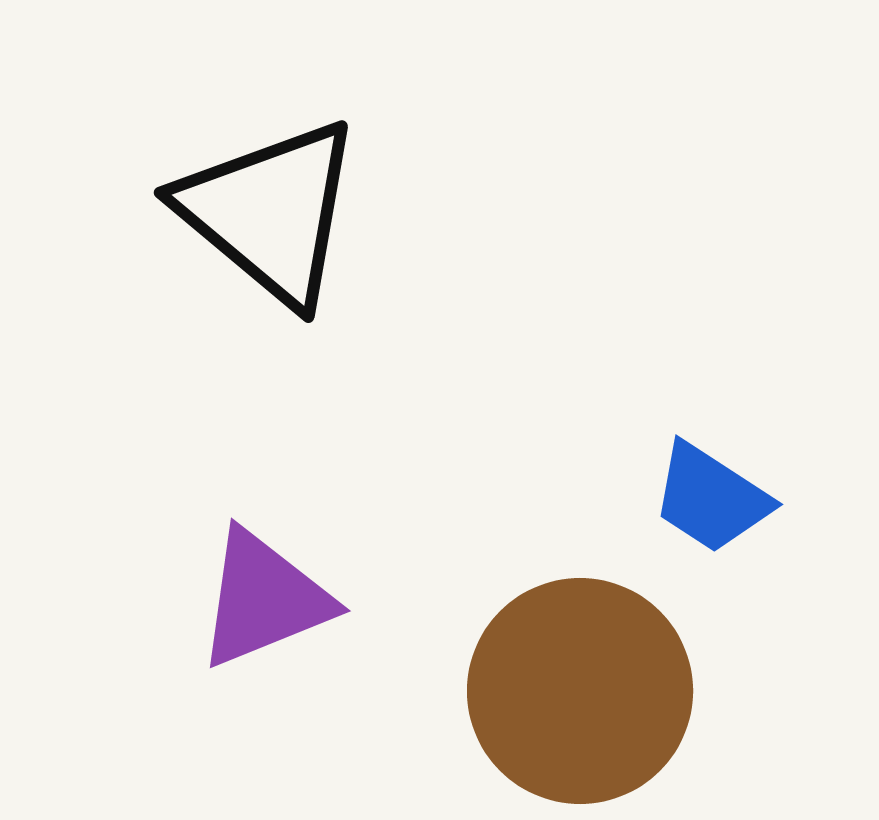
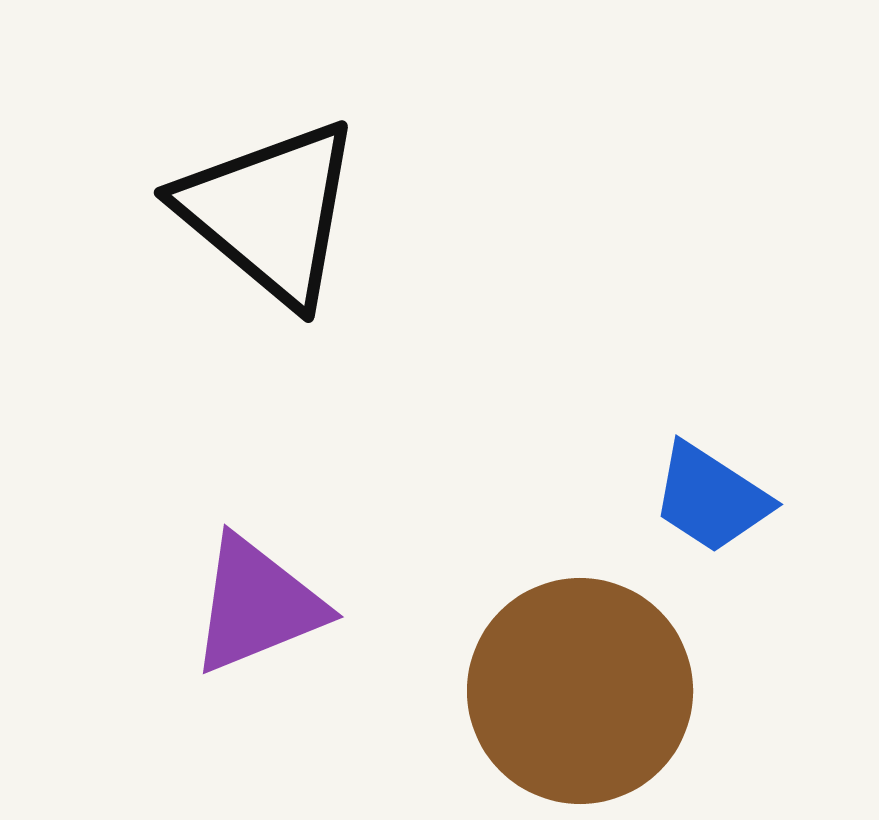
purple triangle: moved 7 px left, 6 px down
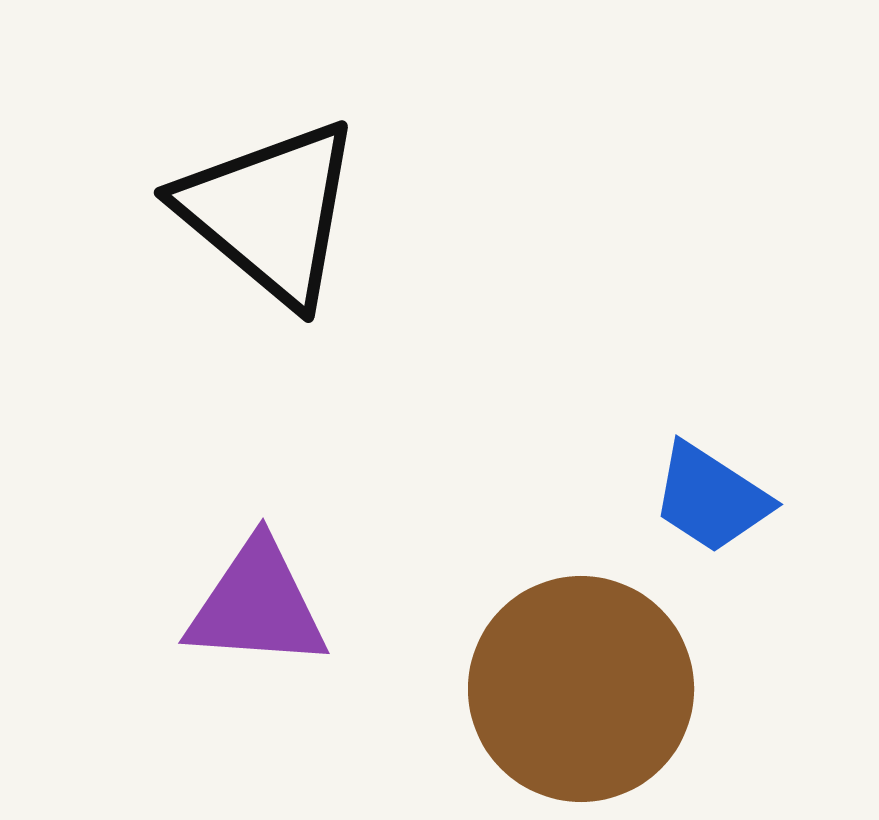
purple triangle: rotated 26 degrees clockwise
brown circle: moved 1 px right, 2 px up
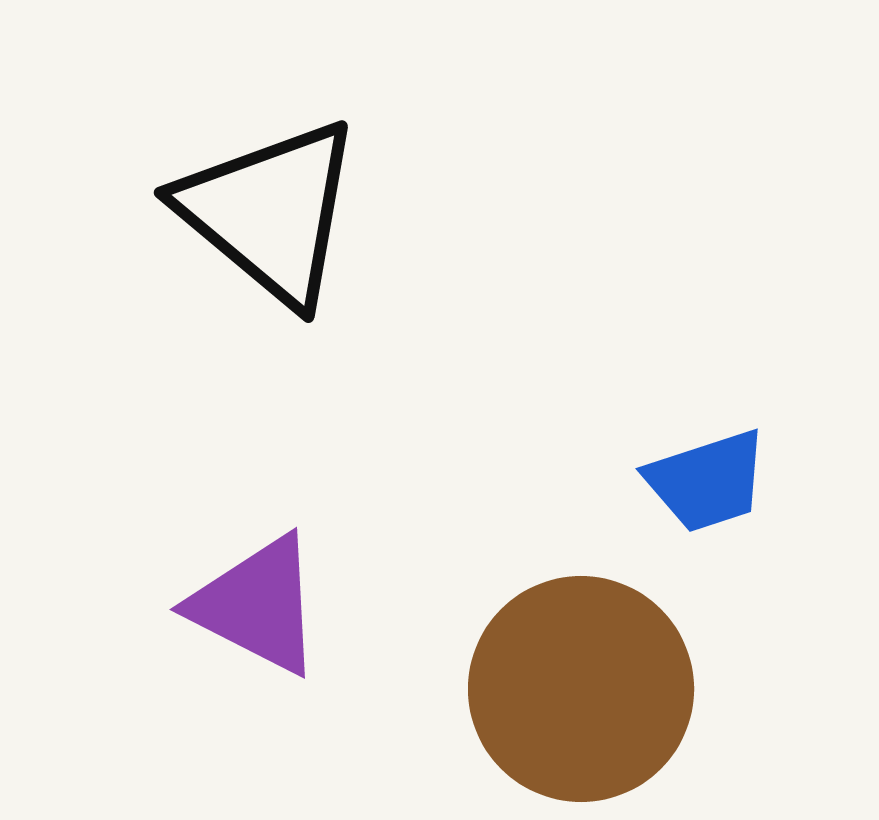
blue trapezoid: moved 4 px left, 17 px up; rotated 51 degrees counterclockwise
purple triangle: rotated 23 degrees clockwise
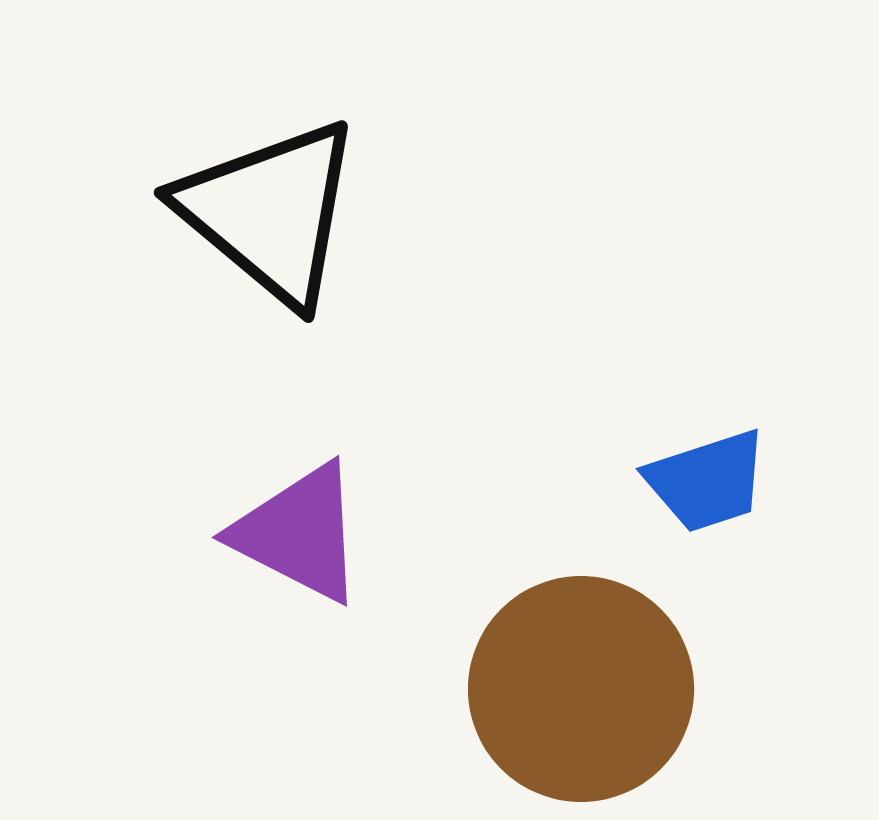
purple triangle: moved 42 px right, 72 px up
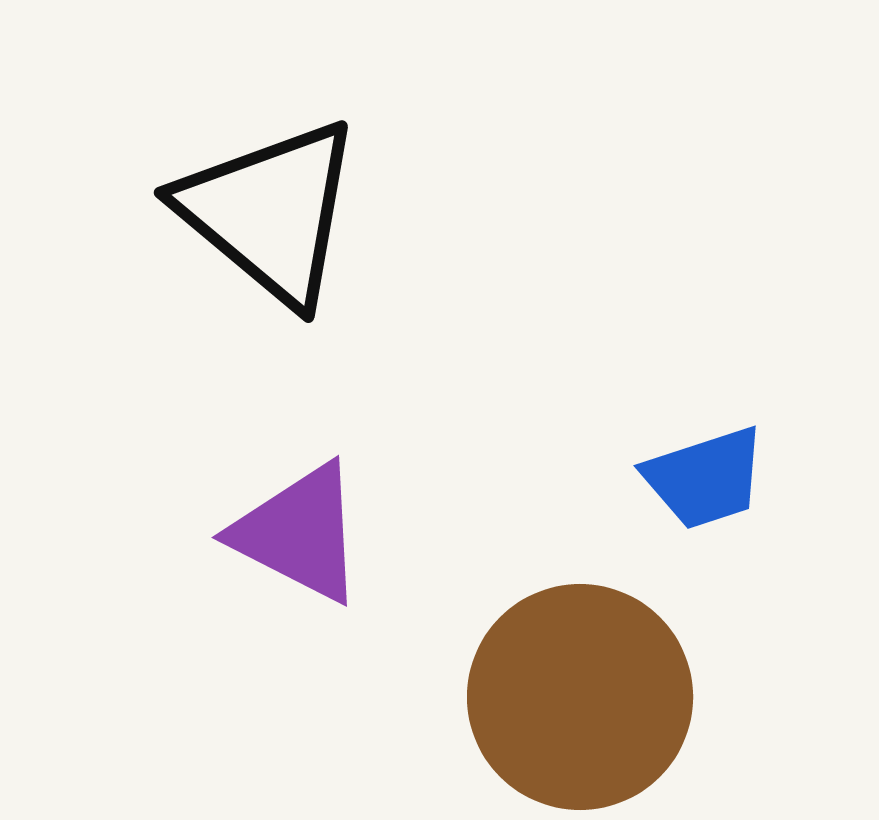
blue trapezoid: moved 2 px left, 3 px up
brown circle: moved 1 px left, 8 px down
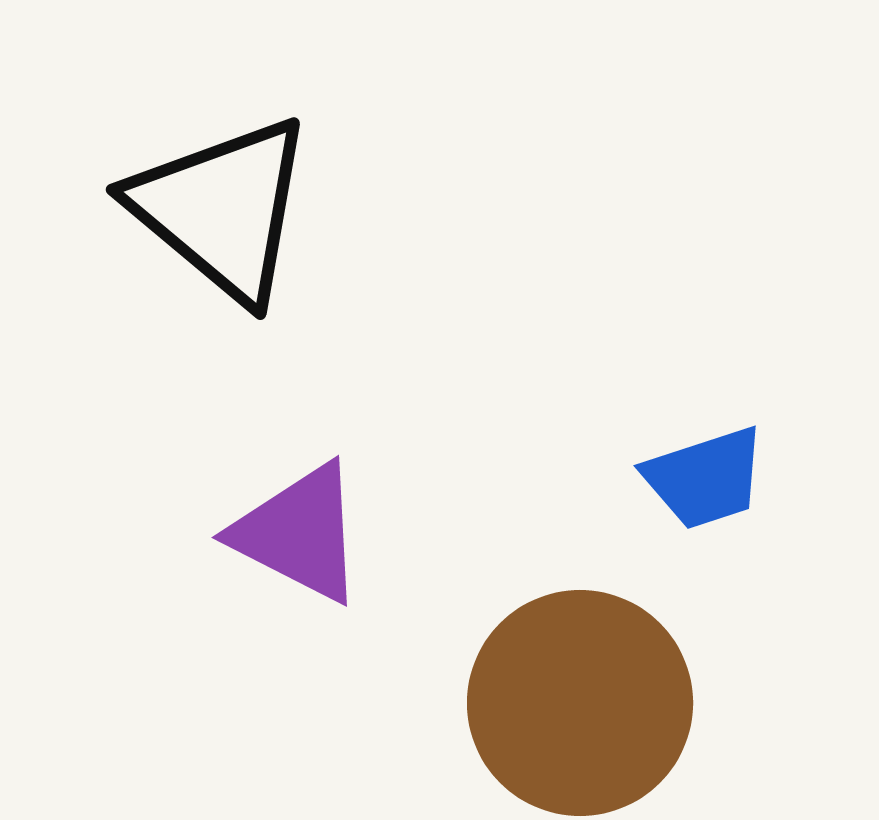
black triangle: moved 48 px left, 3 px up
brown circle: moved 6 px down
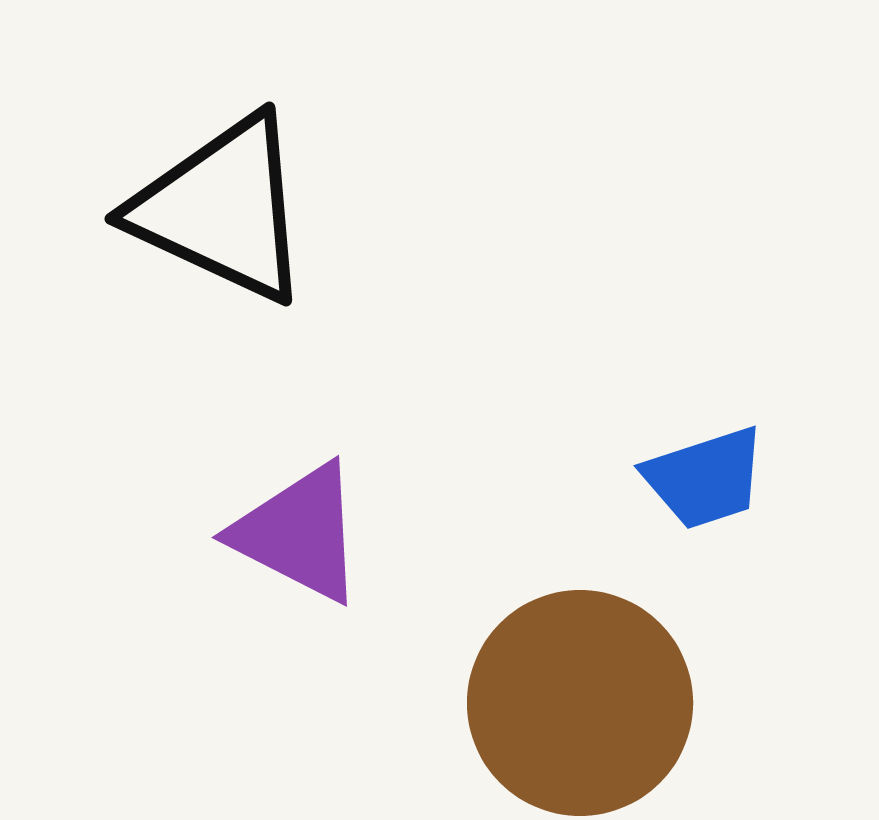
black triangle: rotated 15 degrees counterclockwise
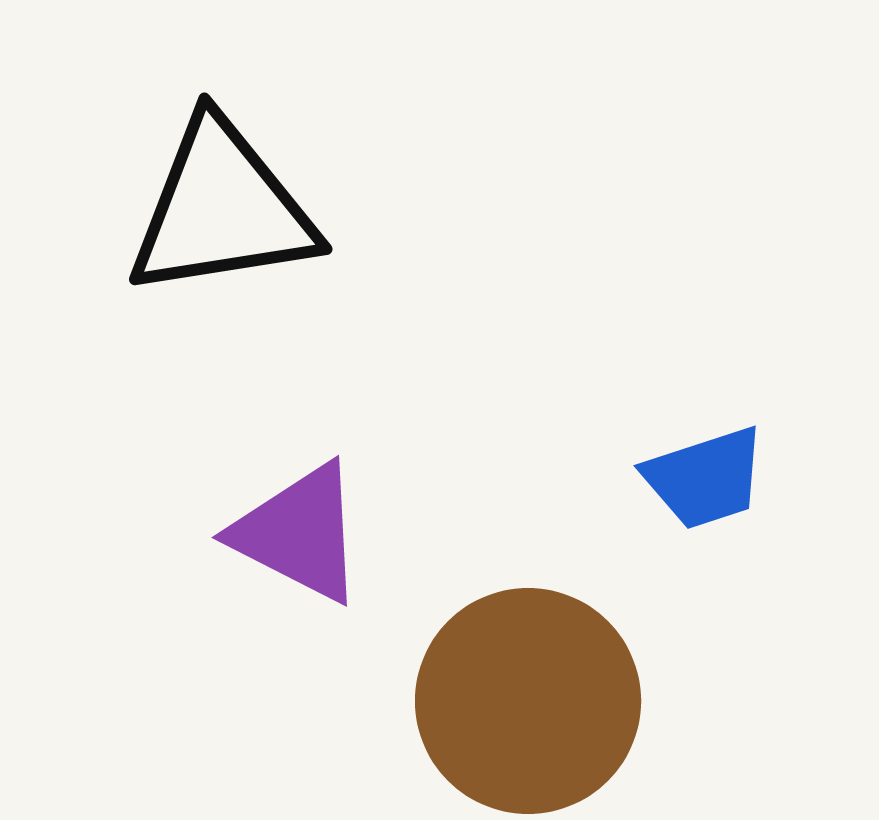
black triangle: rotated 34 degrees counterclockwise
brown circle: moved 52 px left, 2 px up
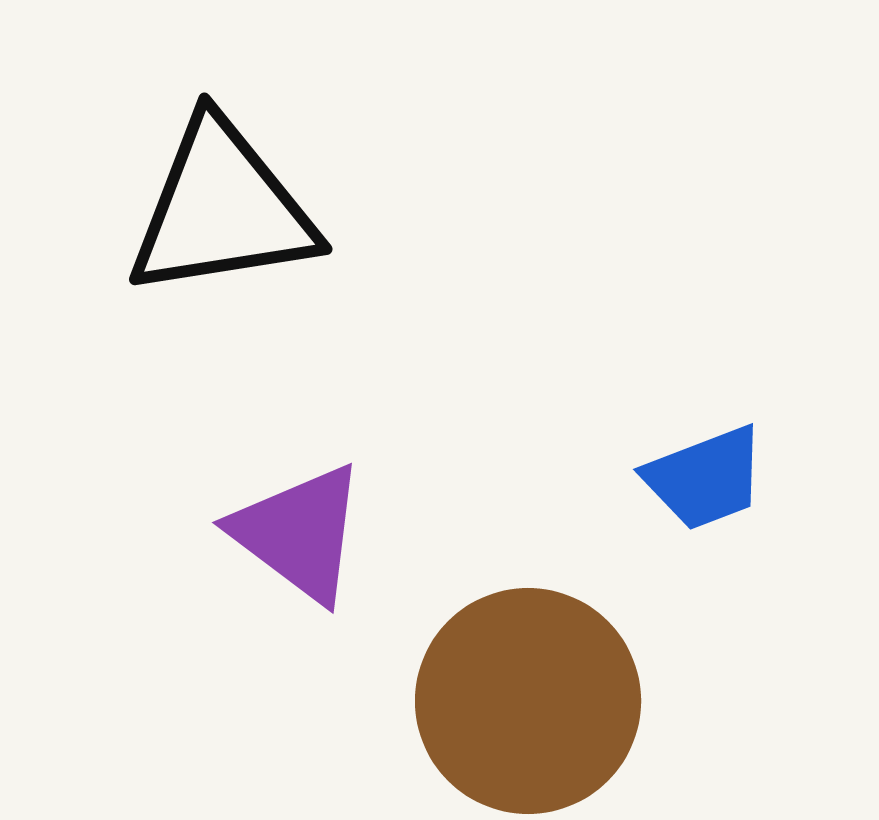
blue trapezoid: rotated 3 degrees counterclockwise
purple triangle: rotated 10 degrees clockwise
